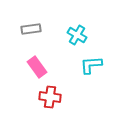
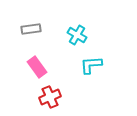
red cross: rotated 30 degrees counterclockwise
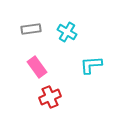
cyan cross: moved 10 px left, 3 px up
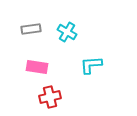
pink rectangle: rotated 45 degrees counterclockwise
red cross: rotated 10 degrees clockwise
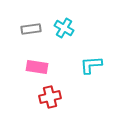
cyan cross: moved 3 px left, 4 px up
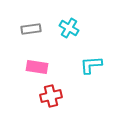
cyan cross: moved 5 px right
red cross: moved 1 px right, 1 px up
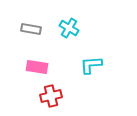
gray rectangle: rotated 18 degrees clockwise
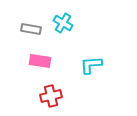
cyan cross: moved 6 px left, 5 px up
pink rectangle: moved 3 px right, 6 px up
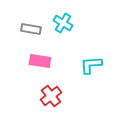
red cross: rotated 25 degrees counterclockwise
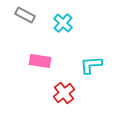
cyan cross: rotated 12 degrees clockwise
gray rectangle: moved 6 px left, 14 px up; rotated 18 degrees clockwise
red cross: moved 13 px right, 3 px up
